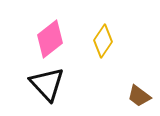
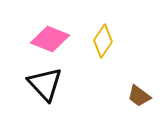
pink diamond: rotated 60 degrees clockwise
black triangle: moved 2 px left
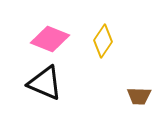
black triangle: moved 1 px up; rotated 24 degrees counterclockwise
brown trapezoid: rotated 35 degrees counterclockwise
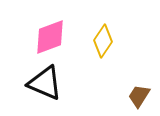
pink diamond: moved 2 px up; rotated 42 degrees counterclockwise
brown trapezoid: rotated 120 degrees clockwise
